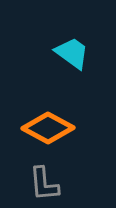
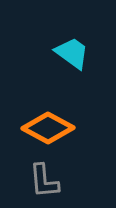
gray L-shape: moved 3 px up
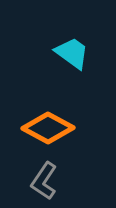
gray L-shape: rotated 39 degrees clockwise
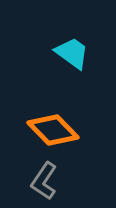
orange diamond: moved 5 px right, 2 px down; rotated 18 degrees clockwise
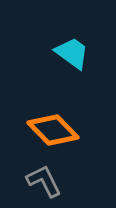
gray L-shape: rotated 120 degrees clockwise
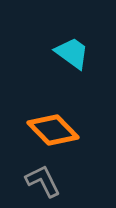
gray L-shape: moved 1 px left
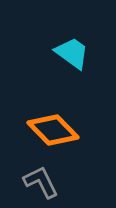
gray L-shape: moved 2 px left, 1 px down
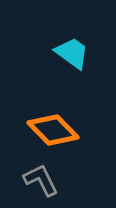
gray L-shape: moved 2 px up
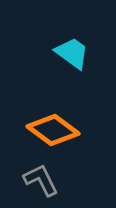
orange diamond: rotated 9 degrees counterclockwise
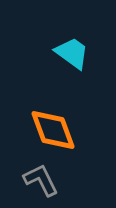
orange diamond: rotated 33 degrees clockwise
